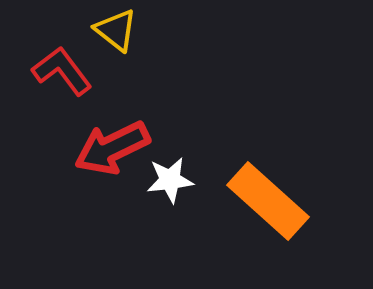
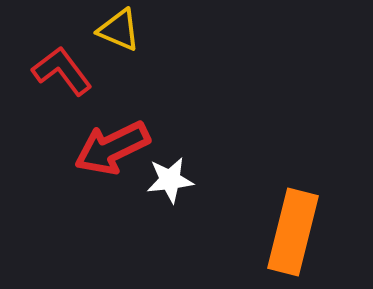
yellow triangle: moved 3 px right; rotated 15 degrees counterclockwise
orange rectangle: moved 25 px right, 31 px down; rotated 62 degrees clockwise
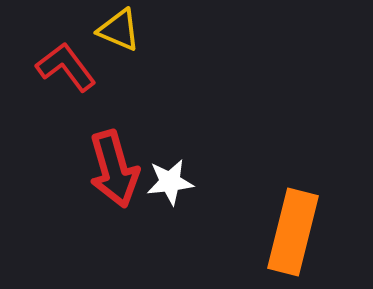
red L-shape: moved 4 px right, 4 px up
red arrow: moved 2 px right, 21 px down; rotated 80 degrees counterclockwise
white star: moved 2 px down
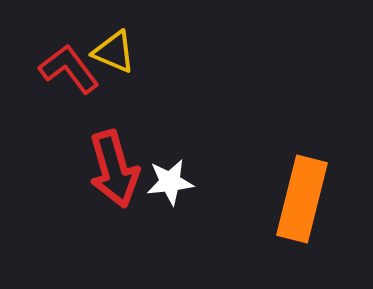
yellow triangle: moved 5 px left, 22 px down
red L-shape: moved 3 px right, 2 px down
orange rectangle: moved 9 px right, 33 px up
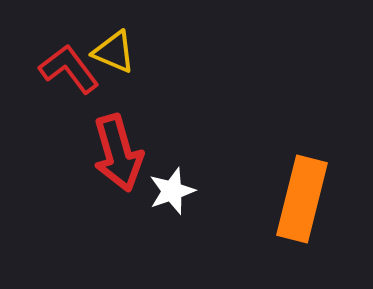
red arrow: moved 4 px right, 16 px up
white star: moved 2 px right, 9 px down; rotated 12 degrees counterclockwise
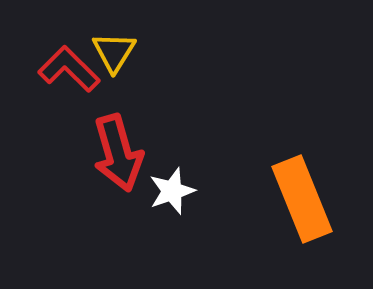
yellow triangle: rotated 39 degrees clockwise
red L-shape: rotated 8 degrees counterclockwise
orange rectangle: rotated 36 degrees counterclockwise
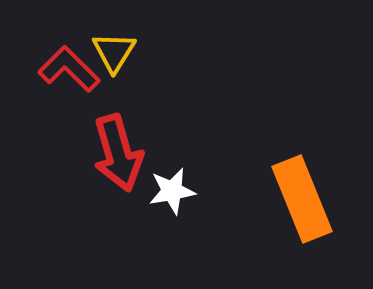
white star: rotated 9 degrees clockwise
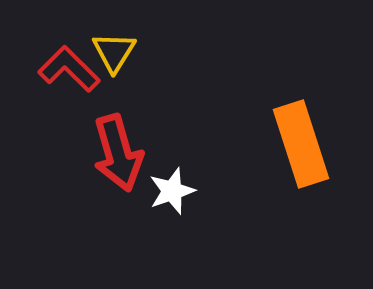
white star: rotated 9 degrees counterclockwise
orange rectangle: moved 1 px left, 55 px up; rotated 4 degrees clockwise
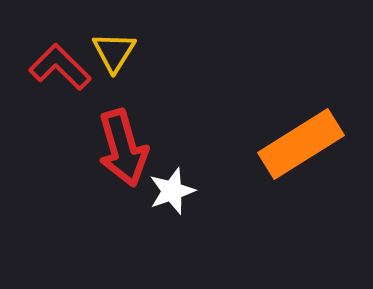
red L-shape: moved 9 px left, 2 px up
orange rectangle: rotated 76 degrees clockwise
red arrow: moved 5 px right, 5 px up
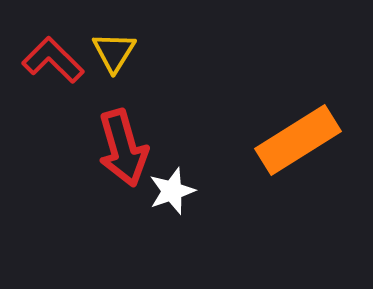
red L-shape: moved 7 px left, 7 px up
orange rectangle: moved 3 px left, 4 px up
